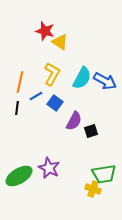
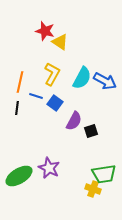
blue line: rotated 48 degrees clockwise
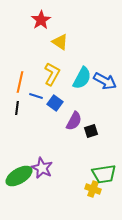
red star: moved 4 px left, 11 px up; rotated 24 degrees clockwise
purple star: moved 7 px left
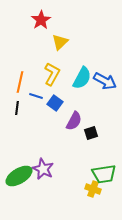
yellow triangle: rotated 42 degrees clockwise
black square: moved 2 px down
purple star: moved 1 px right, 1 px down
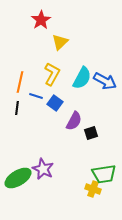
green ellipse: moved 1 px left, 2 px down
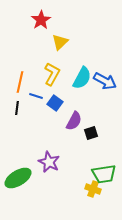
purple star: moved 6 px right, 7 px up
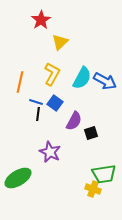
blue line: moved 6 px down
black line: moved 21 px right, 6 px down
purple star: moved 1 px right, 10 px up
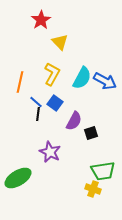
yellow triangle: rotated 30 degrees counterclockwise
blue line: rotated 24 degrees clockwise
green trapezoid: moved 1 px left, 3 px up
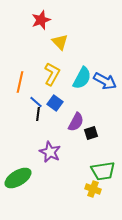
red star: rotated 12 degrees clockwise
purple semicircle: moved 2 px right, 1 px down
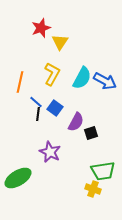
red star: moved 8 px down
yellow triangle: rotated 18 degrees clockwise
blue square: moved 5 px down
